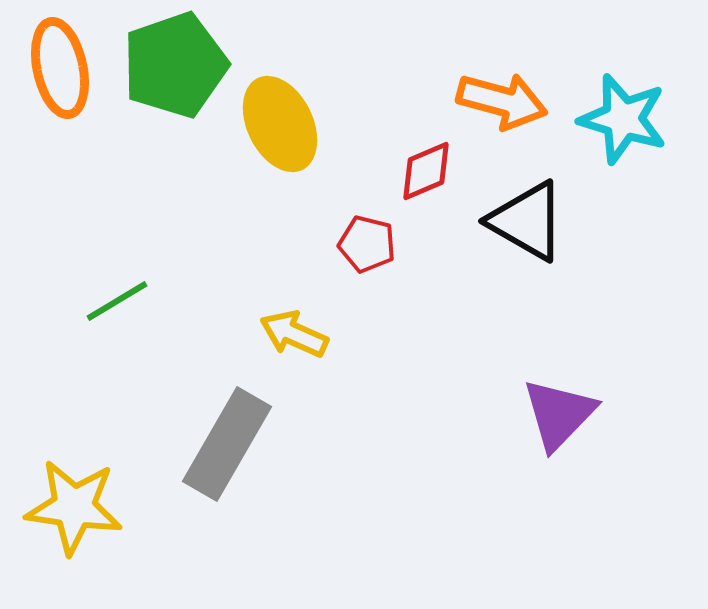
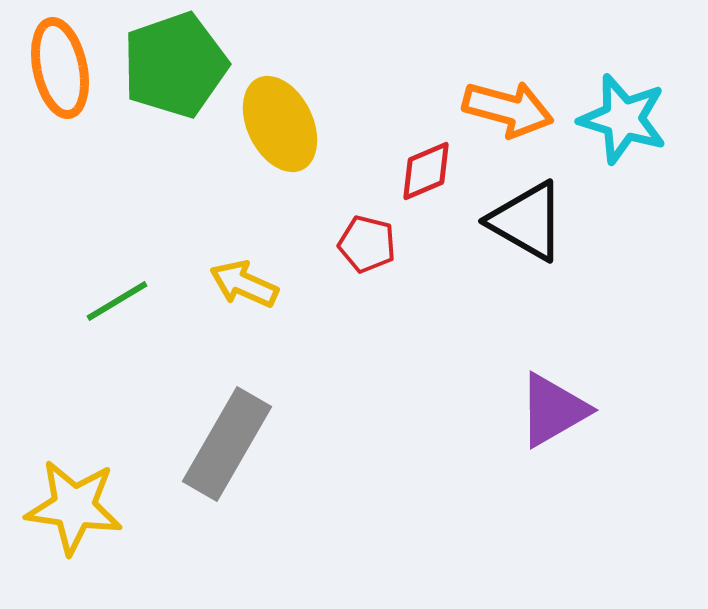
orange arrow: moved 6 px right, 8 px down
yellow arrow: moved 50 px left, 50 px up
purple triangle: moved 6 px left, 4 px up; rotated 16 degrees clockwise
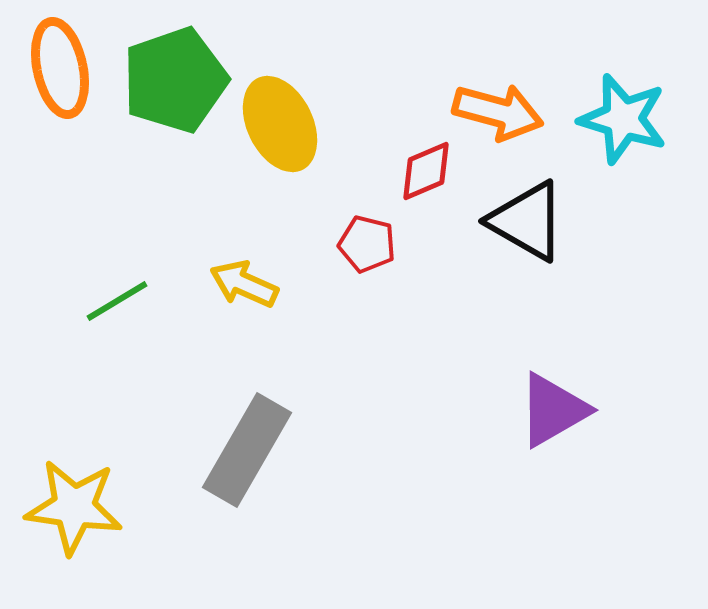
green pentagon: moved 15 px down
orange arrow: moved 10 px left, 3 px down
gray rectangle: moved 20 px right, 6 px down
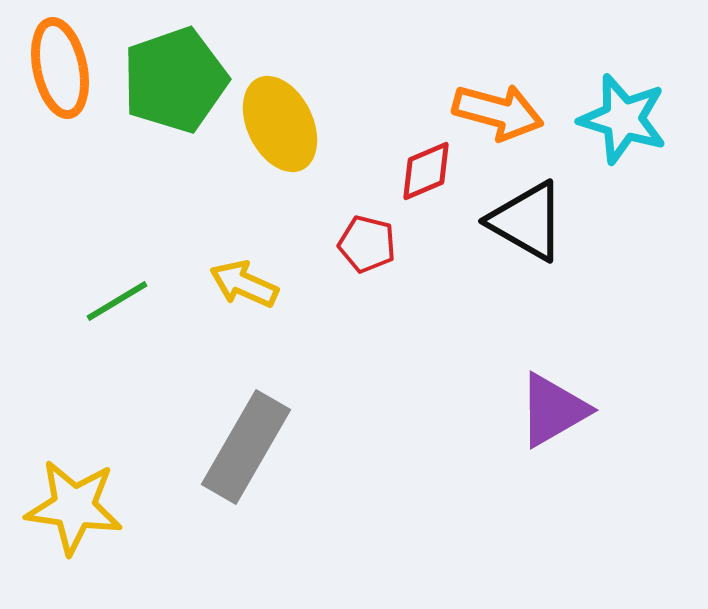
gray rectangle: moved 1 px left, 3 px up
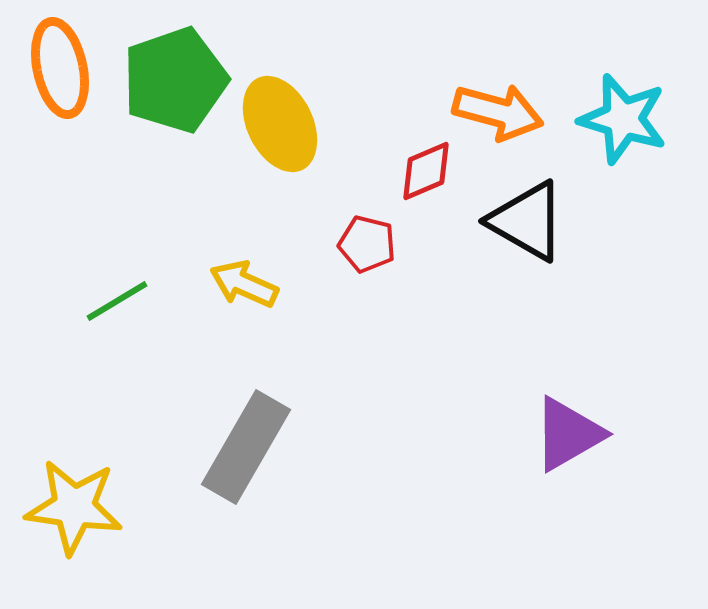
purple triangle: moved 15 px right, 24 px down
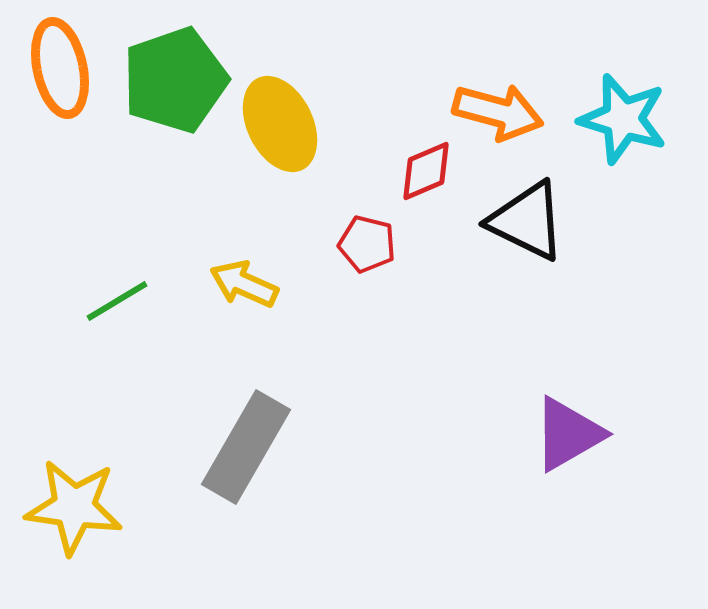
black triangle: rotated 4 degrees counterclockwise
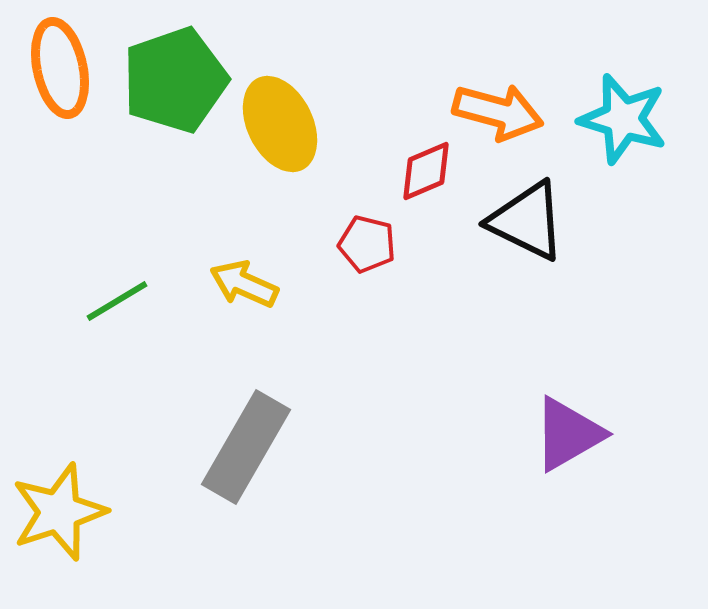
yellow star: moved 15 px left, 5 px down; rotated 26 degrees counterclockwise
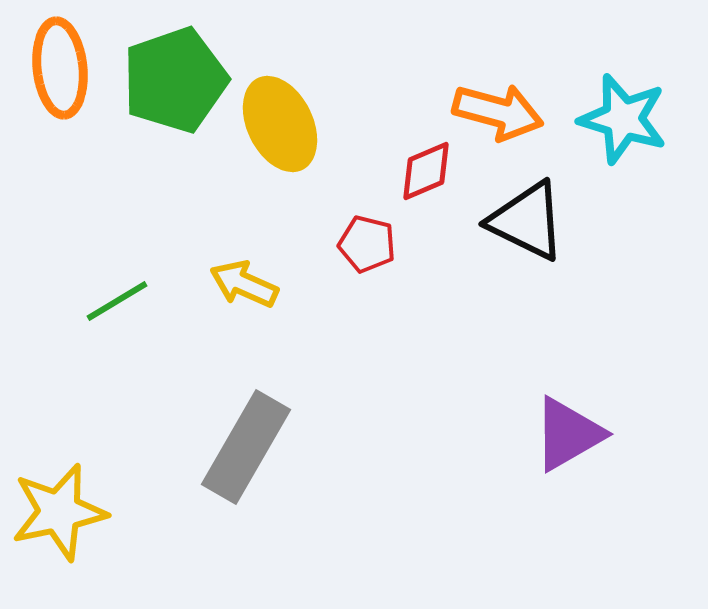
orange ellipse: rotated 6 degrees clockwise
yellow star: rotated 6 degrees clockwise
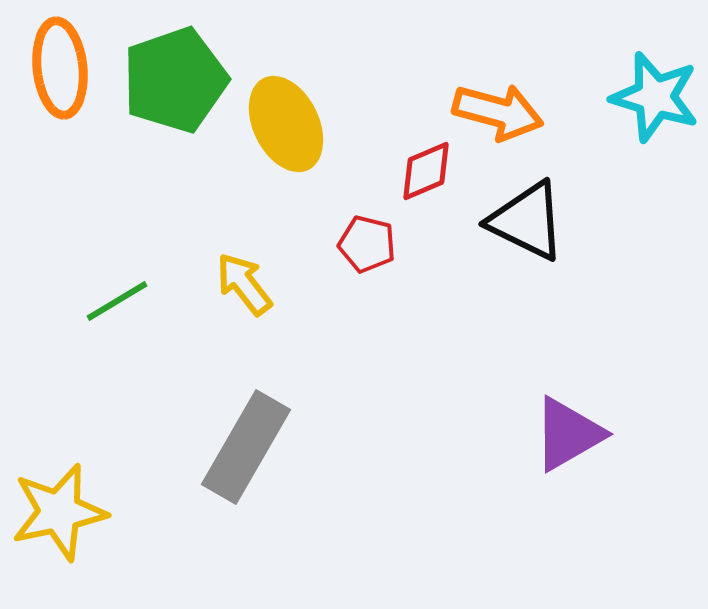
cyan star: moved 32 px right, 22 px up
yellow ellipse: moved 6 px right
yellow arrow: rotated 28 degrees clockwise
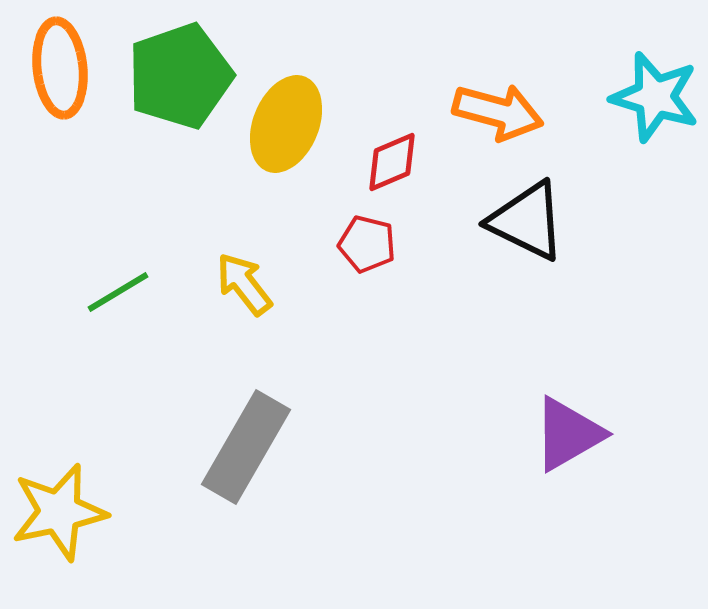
green pentagon: moved 5 px right, 4 px up
yellow ellipse: rotated 48 degrees clockwise
red diamond: moved 34 px left, 9 px up
green line: moved 1 px right, 9 px up
